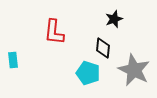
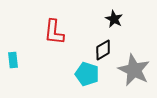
black star: rotated 24 degrees counterclockwise
black diamond: moved 2 px down; rotated 55 degrees clockwise
cyan pentagon: moved 1 px left, 1 px down
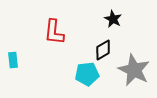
black star: moved 1 px left
cyan pentagon: rotated 25 degrees counterclockwise
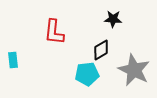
black star: rotated 24 degrees counterclockwise
black diamond: moved 2 px left
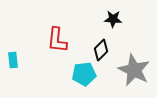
red L-shape: moved 3 px right, 8 px down
black diamond: rotated 15 degrees counterclockwise
cyan pentagon: moved 3 px left
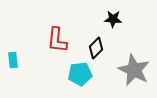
black diamond: moved 5 px left, 2 px up
cyan pentagon: moved 4 px left
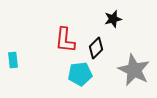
black star: rotated 18 degrees counterclockwise
red L-shape: moved 8 px right
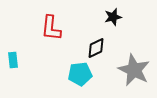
black star: moved 2 px up
red L-shape: moved 14 px left, 12 px up
black diamond: rotated 20 degrees clockwise
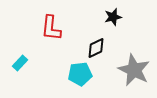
cyan rectangle: moved 7 px right, 3 px down; rotated 49 degrees clockwise
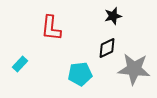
black star: moved 1 px up
black diamond: moved 11 px right
cyan rectangle: moved 1 px down
gray star: moved 1 px up; rotated 20 degrees counterclockwise
